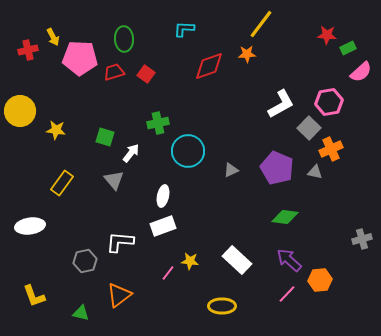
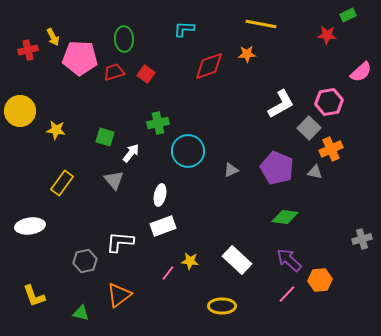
yellow line at (261, 24): rotated 64 degrees clockwise
green rectangle at (348, 48): moved 33 px up
white ellipse at (163, 196): moved 3 px left, 1 px up
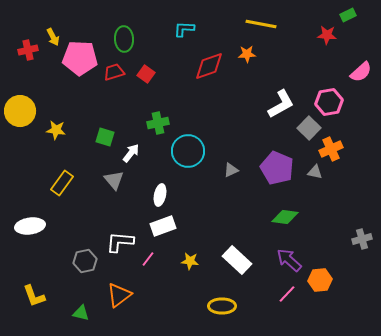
pink line at (168, 273): moved 20 px left, 14 px up
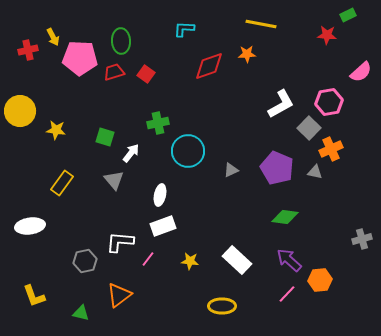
green ellipse at (124, 39): moved 3 px left, 2 px down
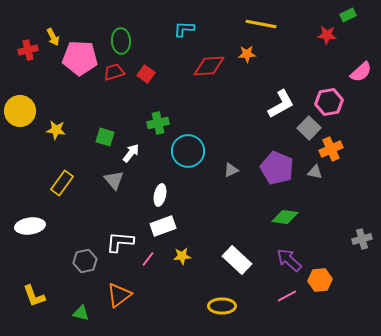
red diamond at (209, 66): rotated 16 degrees clockwise
yellow star at (190, 261): moved 8 px left, 5 px up; rotated 12 degrees counterclockwise
pink line at (287, 294): moved 2 px down; rotated 18 degrees clockwise
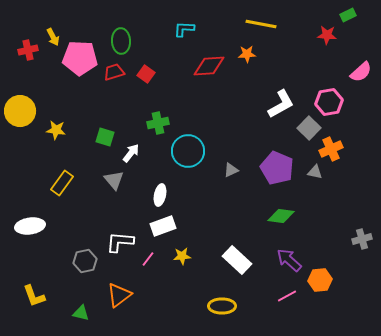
green diamond at (285, 217): moved 4 px left, 1 px up
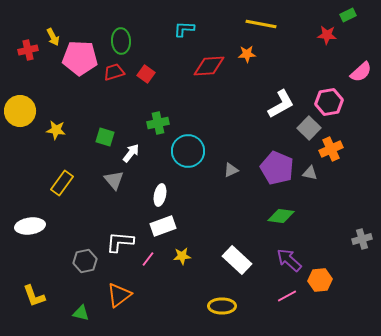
gray triangle at (315, 172): moved 5 px left, 1 px down
